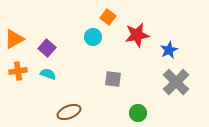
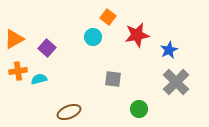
cyan semicircle: moved 9 px left, 5 px down; rotated 35 degrees counterclockwise
green circle: moved 1 px right, 4 px up
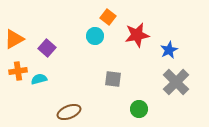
cyan circle: moved 2 px right, 1 px up
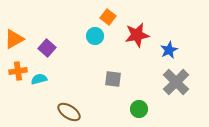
brown ellipse: rotated 55 degrees clockwise
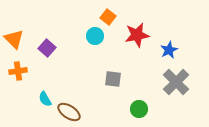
orange triangle: rotated 45 degrees counterclockwise
cyan semicircle: moved 6 px right, 20 px down; rotated 105 degrees counterclockwise
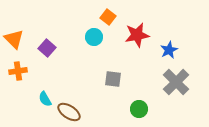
cyan circle: moved 1 px left, 1 px down
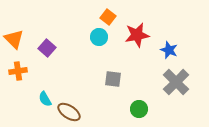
cyan circle: moved 5 px right
blue star: rotated 24 degrees counterclockwise
